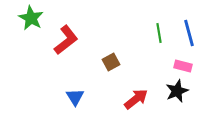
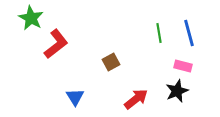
red L-shape: moved 10 px left, 4 px down
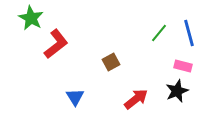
green line: rotated 48 degrees clockwise
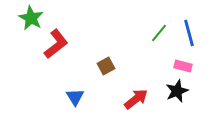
brown square: moved 5 px left, 4 px down
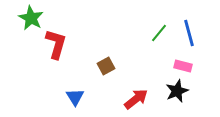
red L-shape: rotated 36 degrees counterclockwise
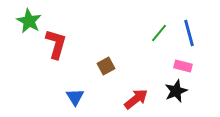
green star: moved 2 px left, 3 px down
black star: moved 1 px left
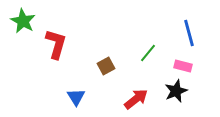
green star: moved 6 px left
green line: moved 11 px left, 20 px down
blue triangle: moved 1 px right
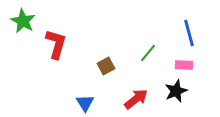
pink rectangle: moved 1 px right, 1 px up; rotated 12 degrees counterclockwise
blue triangle: moved 9 px right, 6 px down
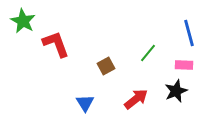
red L-shape: rotated 36 degrees counterclockwise
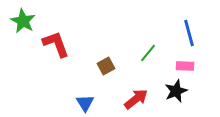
pink rectangle: moved 1 px right, 1 px down
